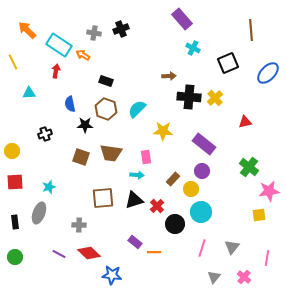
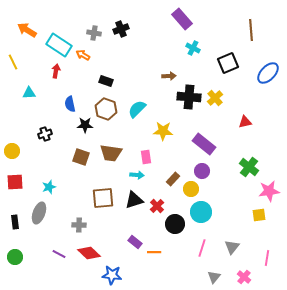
orange arrow at (27, 30): rotated 12 degrees counterclockwise
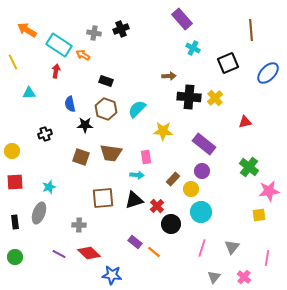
black circle at (175, 224): moved 4 px left
orange line at (154, 252): rotated 40 degrees clockwise
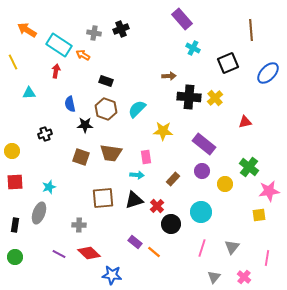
yellow circle at (191, 189): moved 34 px right, 5 px up
black rectangle at (15, 222): moved 3 px down; rotated 16 degrees clockwise
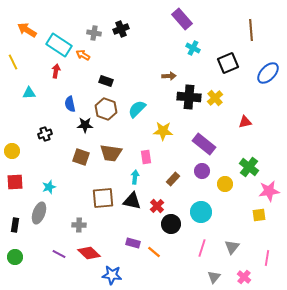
cyan arrow at (137, 175): moved 2 px left, 2 px down; rotated 88 degrees counterclockwise
black triangle at (134, 200): moved 2 px left, 1 px down; rotated 30 degrees clockwise
purple rectangle at (135, 242): moved 2 px left, 1 px down; rotated 24 degrees counterclockwise
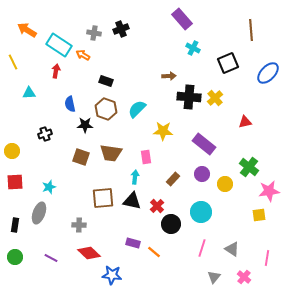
purple circle at (202, 171): moved 3 px down
gray triangle at (232, 247): moved 2 px down; rotated 35 degrees counterclockwise
purple line at (59, 254): moved 8 px left, 4 px down
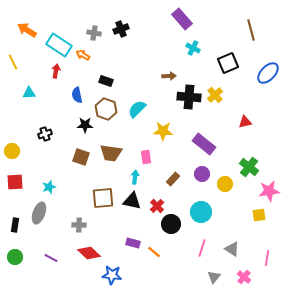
brown line at (251, 30): rotated 10 degrees counterclockwise
yellow cross at (215, 98): moved 3 px up
blue semicircle at (70, 104): moved 7 px right, 9 px up
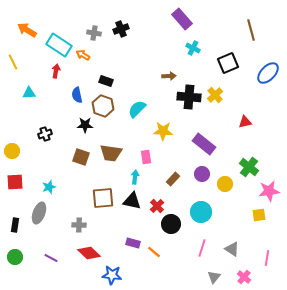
brown hexagon at (106, 109): moved 3 px left, 3 px up
